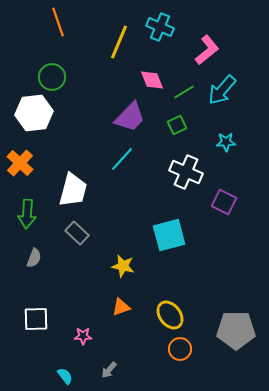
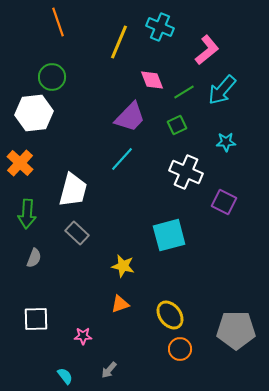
orange triangle: moved 1 px left, 3 px up
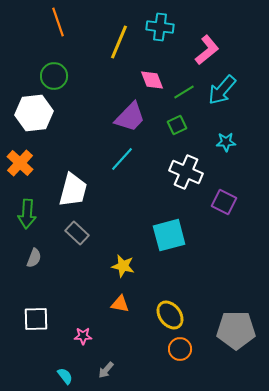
cyan cross: rotated 16 degrees counterclockwise
green circle: moved 2 px right, 1 px up
orange triangle: rotated 30 degrees clockwise
gray arrow: moved 3 px left
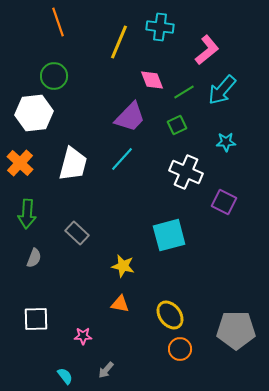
white trapezoid: moved 26 px up
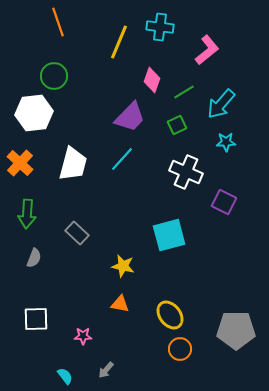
pink diamond: rotated 40 degrees clockwise
cyan arrow: moved 1 px left, 14 px down
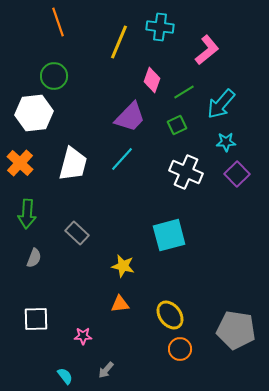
purple square: moved 13 px right, 28 px up; rotated 20 degrees clockwise
orange triangle: rotated 18 degrees counterclockwise
gray pentagon: rotated 9 degrees clockwise
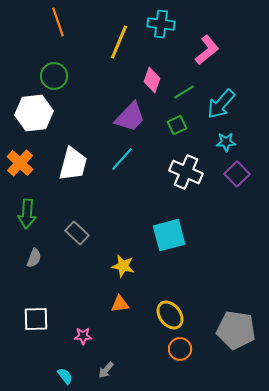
cyan cross: moved 1 px right, 3 px up
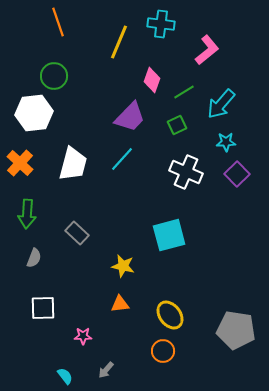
white square: moved 7 px right, 11 px up
orange circle: moved 17 px left, 2 px down
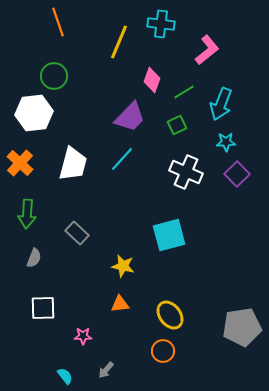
cyan arrow: rotated 20 degrees counterclockwise
gray pentagon: moved 6 px right, 3 px up; rotated 18 degrees counterclockwise
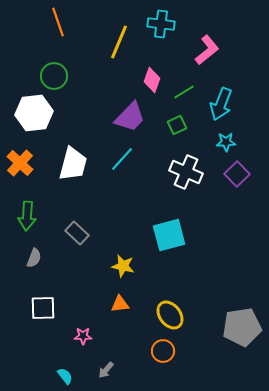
green arrow: moved 2 px down
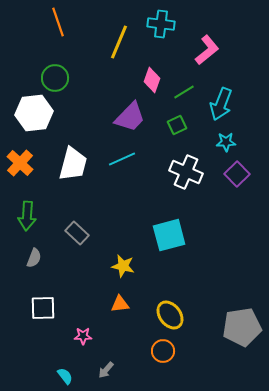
green circle: moved 1 px right, 2 px down
cyan line: rotated 24 degrees clockwise
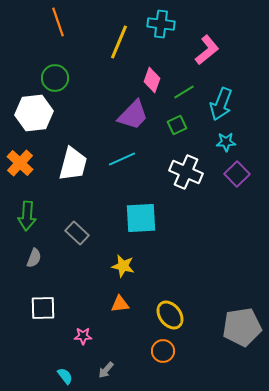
purple trapezoid: moved 3 px right, 2 px up
cyan square: moved 28 px left, 17 px up; rotated 12 degrees clockwise
